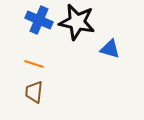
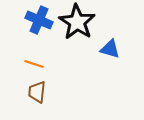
black star: rotated 21 degrees clockwise
brown trapezoid: moved 3 px right
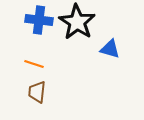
blue cross: rotated 16 degrees counterclockwise
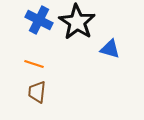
blue cross: rotated 20 degrees clockwise
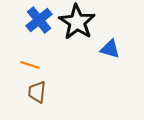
blue cross: rotated 24 degrees clockwise
orange line: moved 4 px left, 1 px down
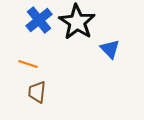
blue triangle: rotated 30 degrees clockwise
orange line: moved 2 px left, 1 px up
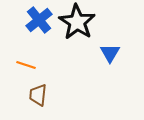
blue triangle: moved 4 px down; rotated 15 degrees clockwise
orange line: moved 2 px left, 1 px down
brown trapezoid: moved 1 px right, 3 px down
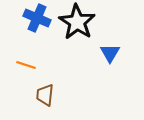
blue cross: moved 2 px left, 2 px up; rotated 28 degrees counterclockwise
brown trapezoid: moved 7 px right
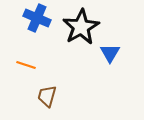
black star: moved 4 px right, 5 px down; rotated 9 degrees clockwise
brown trapezoid: moved 2 px right, 1 px down; rotated 10 degrees clockwise
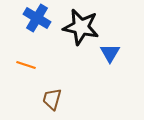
blue cross: rotated 8 degrees clockwise
black star: rotated 30 degrees counterclockwise
brown trapezoid: moved 5 px right, 3 px down
